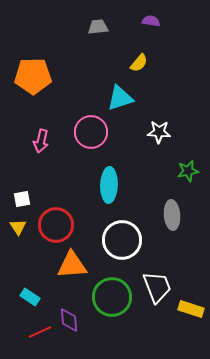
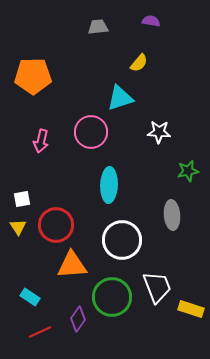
purple diamond: moved 9 px right, 1 px up; rotated 40 degrees clockwise
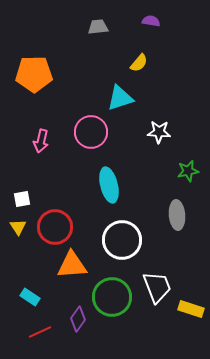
orange pentagon: moved 1 px right, 2 px up
cyan ellipse: rotated 16 degrees counterclockwise
gray ellipse: moved 5 px right
red circle: moved 1 px left, 2 px down
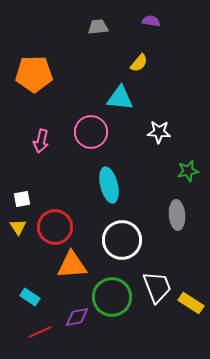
cyan triangle: rotated 24 degrees clockwise
yellow rectangle: moved 6 px up; rotated 15 degrees clockwise
purple diamond: moved 1 px left, 2 px up; rotated 45 degrees clockwise
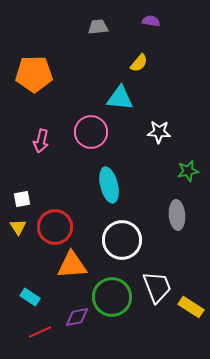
yellow rectangle: moved 4 px down
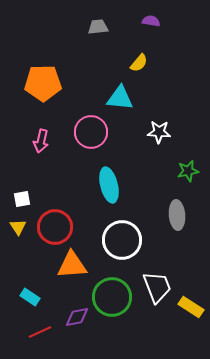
orange pentagon: moved 9 px right, 9 px down
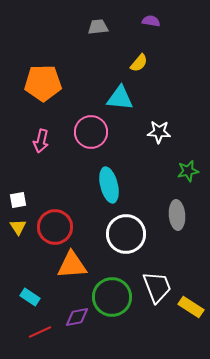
white square: moved 4 px left, 1 px down
white circle: moved 4 px right, 6 px up
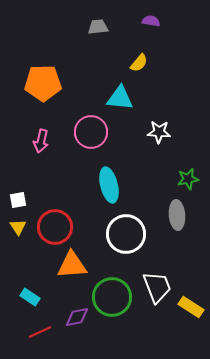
green star: moved 8 px down
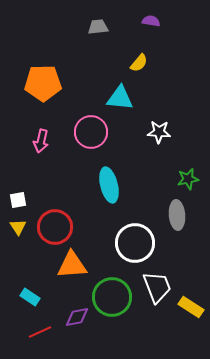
white circle: moved 9 px right, 9 px down
